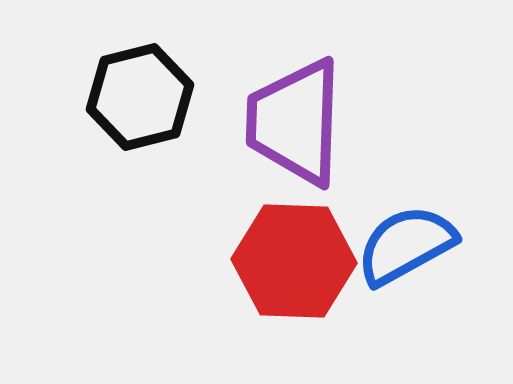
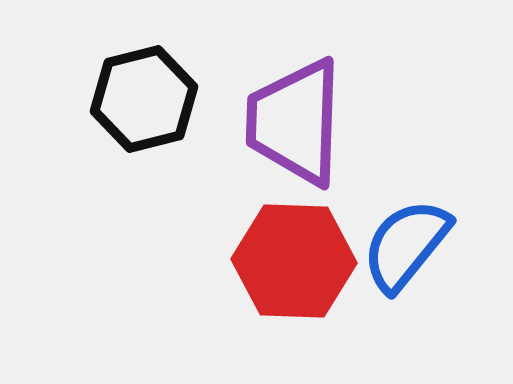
black hexagon: moved 4 px right, 2 px down
blue semicircle: rotated 22 degrees counterclockwise
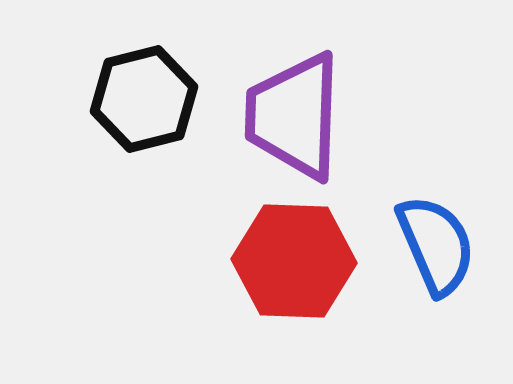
purple trapezoid: moved 1 px left, 6 px up
blue semicircle: moved 30 px right; rotated 118 degrees clockwise
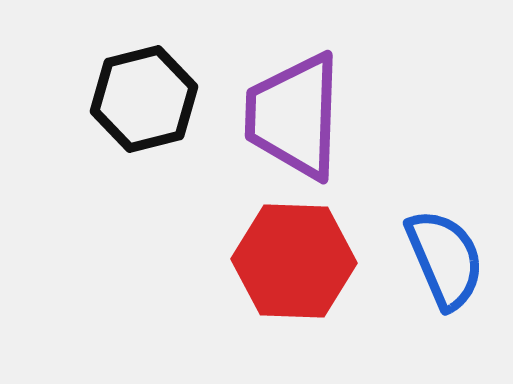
blue semicircle: moved 9 px right, 14 px down
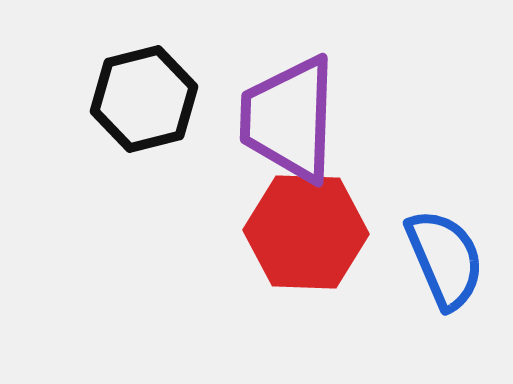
purple trapezoid: moved 5 px left, 3 px down
red hexagon: moved 12 px right, 29 px up
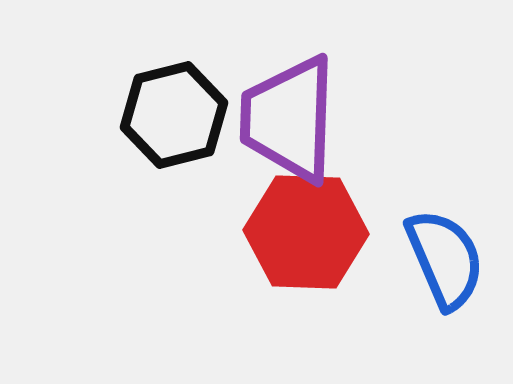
black hexagon: moved 30 px right, 16 px down
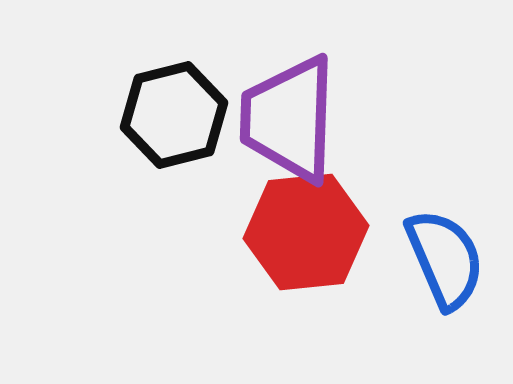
red hexagon: rotated 8 degrees counterclockwise
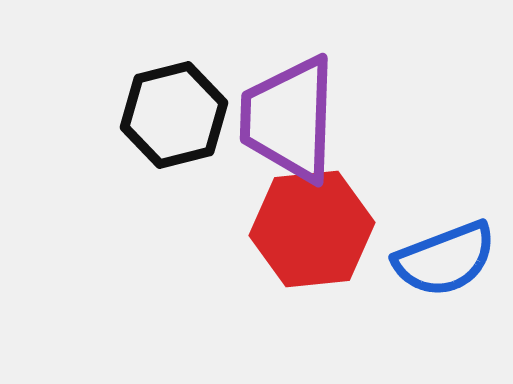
red hexagon: moved 6 px right, 3 px up
blue semicircle: rotated 92 degrees clockwise
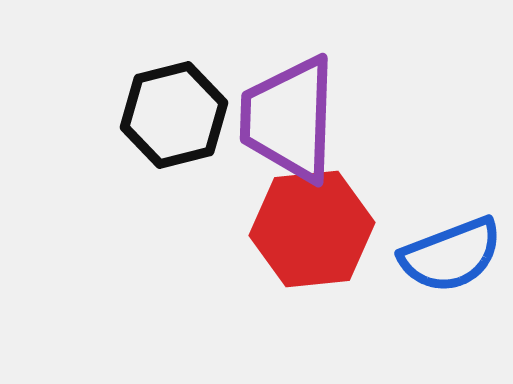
blue semicircle: moved 6 px right, 4 px up
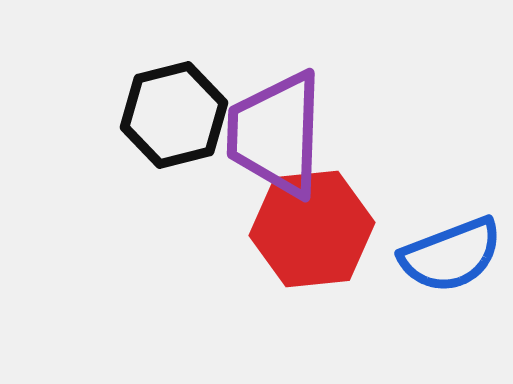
purple trapezoid: moved 13 px left, 15 px down
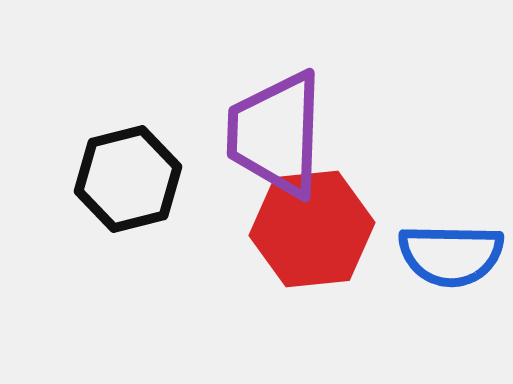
black hexagon: moved 46 px left, 64 px down
blue semicircle: rotated 22 degrees clockwise
